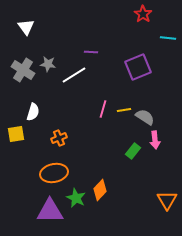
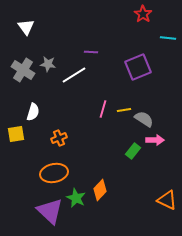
gray semicircle: moved 1 px left, 2 px down
pink arrow: rotated 84 degrees counterclockwise
orange triangle: rotated 35 degrees counterclockwise
purple triangle: rotated 44 degrees clockwise
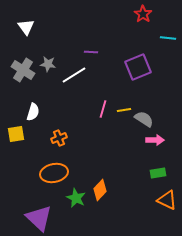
green rectangle: moved 25 px right, 22 px down; rotated 42 degrees clockwise
purple triangle: moved 11 px left, 7 px down
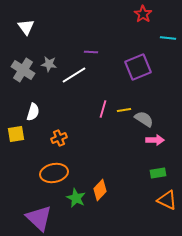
gray star: moved 1 px right
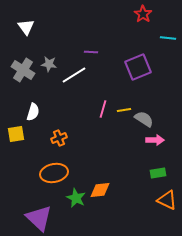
orange diamond: rotated 40 degrees clockwise
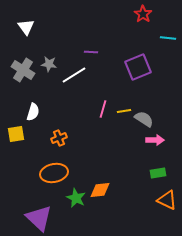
yellow line: moved 1 px down
